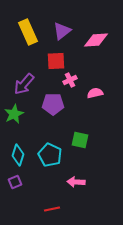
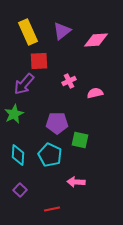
red square: moved 17 px left
pink cross: moved 1 px left, 1 px down
purple pentagon: moved 4 px right, 19 px down
cyan diamond: rotated 15 degrees counterclockwise
purple square: moved 5 px right, 8 px down; rotated 24 degrees counterclockwise
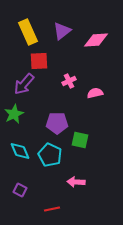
cyan diamond: moved 2 px right, 4 px up; rotated 25 degrees counterclockwise
purple square: rotated 16 degrees counterclockwise
